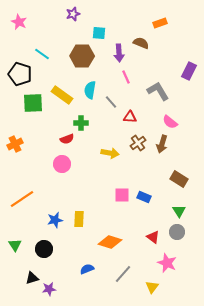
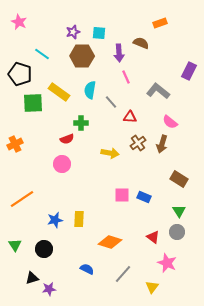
purple star at (73, 14): moved 18 px down
gray L-shape at (158, 91): rotated 20 degrees counterclockwise
yellow rectangle at (62, 95): moved 3 px left, 3 px up
blue semicircle at (87, 269): rotated 48 degrees clockwise
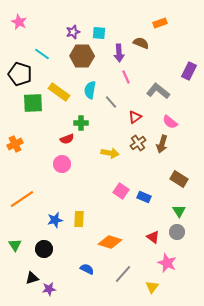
red triangle at (130, 117): moved 5 px right; rotated 40 degrees counterclockwise
pink square at (122, 195): moved 1 px left, 4 px up; rotated 35 degrees clockwise
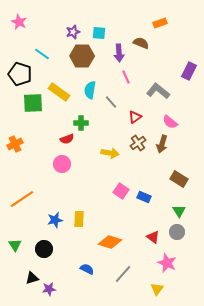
yellow triangle at (152, 287): moved 5 px right, 2 px down
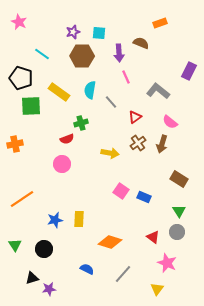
black pentagon at (20, 74): moved 1 px right, 4 px down
green square at (33, 103): moved 2 px left, 3 px down
green cross at (81, 123): rotated 16 degrees counterclockwise
orange cross at (15, 144): rotated 14 degrees clockwise
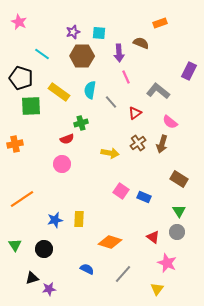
red triangle at (135, 117): moved 4 px up
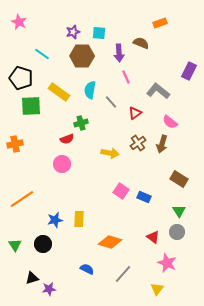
black circle at (44, 249): moved 1 px left, 5 px up
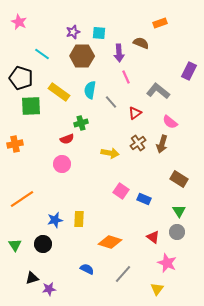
blue rectangle at (144, 197): moved 2 px down
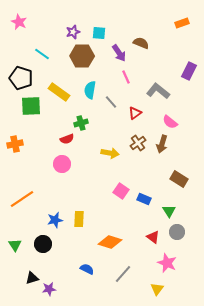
orange rectangle at (160, 23): moved 22 px right
purple arrow at (119, 53): rotated 30 degrees counterclockwise
green triangle at (179, 211): moved 10 px left
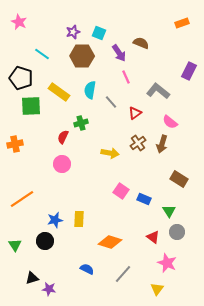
cyan square at (99, 33): rotated 16 degrees clockwise
red semicircle at (67, 139): moved 4 px left, 2 px up; rotated 136 degrees clockwise
black circle at (43, 244): moved 2 px right, 3 px up
purple star at (49, 289): rotated 16 degrees clockwise
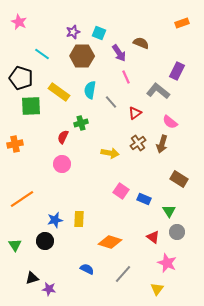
purple rectangle at (189, 71): moved 12 px left
